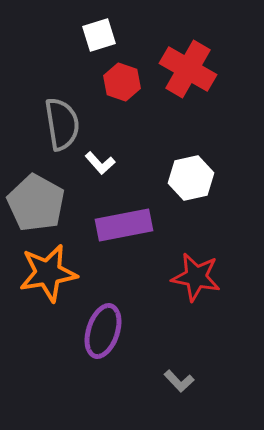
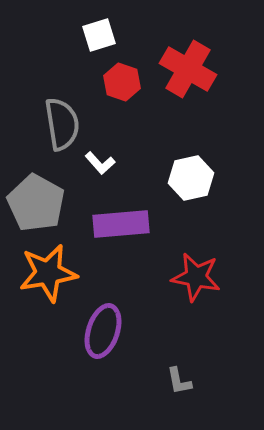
purple rectangle: moved 3 px left, 1 px up; rotated 6 degrees clockwise
gray L-shape: rotated 32 degrees clockwise
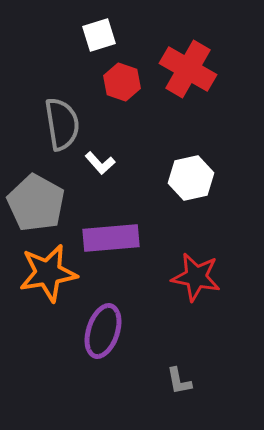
purple rectangle: moved 10 px left, 14 px down
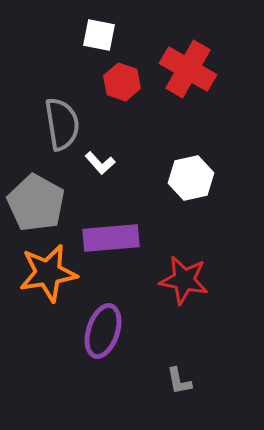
white square: rotated 28 degrees clockwise
red star: moved 12 px left, 3 px down
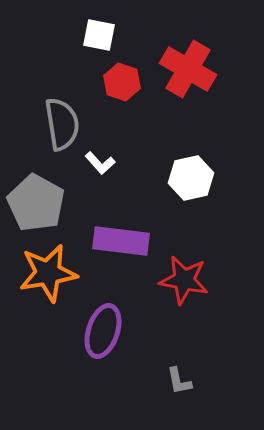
purple rectangle: moved 10 px right, 3 px down; rotated 12 degrees clockwise
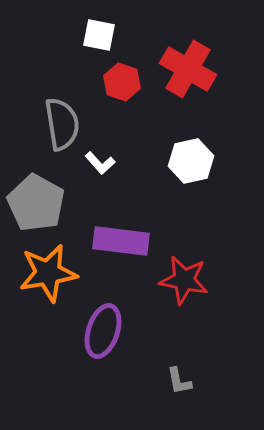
white hexagon: moved 17 px up
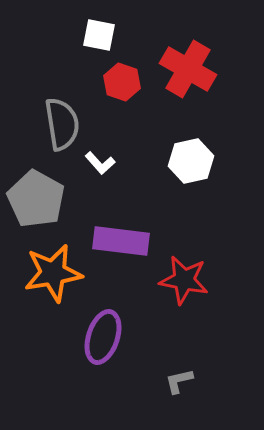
gray pentagon: moved 4 px up
orange star: moved 5 px right
purple ellipse: moved 6 px down
gray L-shape: rotated 88 degrees clockwise
